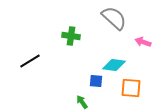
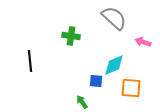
black line: rotated 65 degrees counterclockwise
cyan diamond: rotated 30 degrees counterclockwise
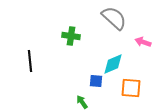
cyan diamond: moved 1 px left, 1 px up
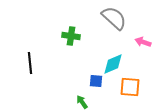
black line: moved 2 px down
orange square: moved 1 px left, 1 px up
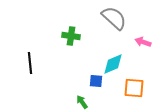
orange square: moved 4 px right, 1 px down
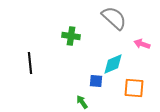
pink arrow: moved 1 px left, 2 px down
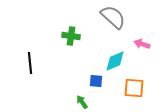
gray semicircle: moved 1 px left, 1 px up
cyan diamond: moved 2 px right, 3 px up
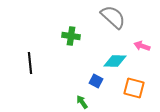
pink arrow: moved 2 px down
cyan diamond: rotated 25 degrees clockwise
blue square: rotated 24 degrees clockwise
orange square: rotated 10 degrees clockwise
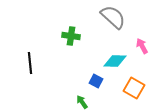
pink arrow: rotated 42 degrees clockwise
orange square: rotated 15 degrees clockwise
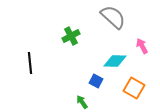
green cross: rotated 36 degrees counterclockwise
